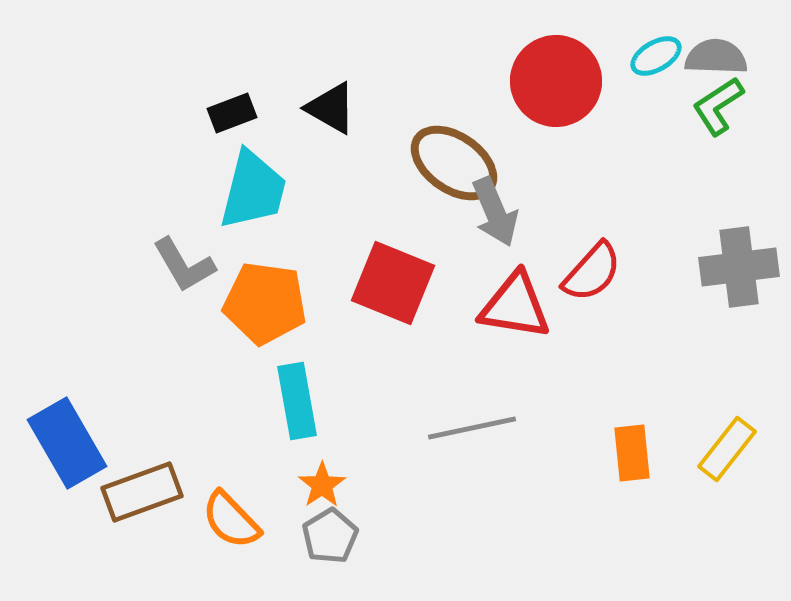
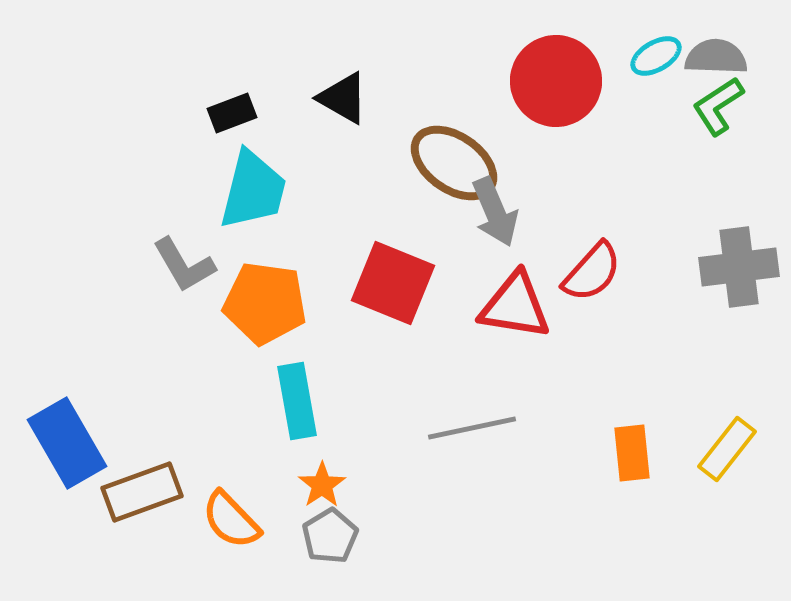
black triangle: moved 12 px right, 10 px up
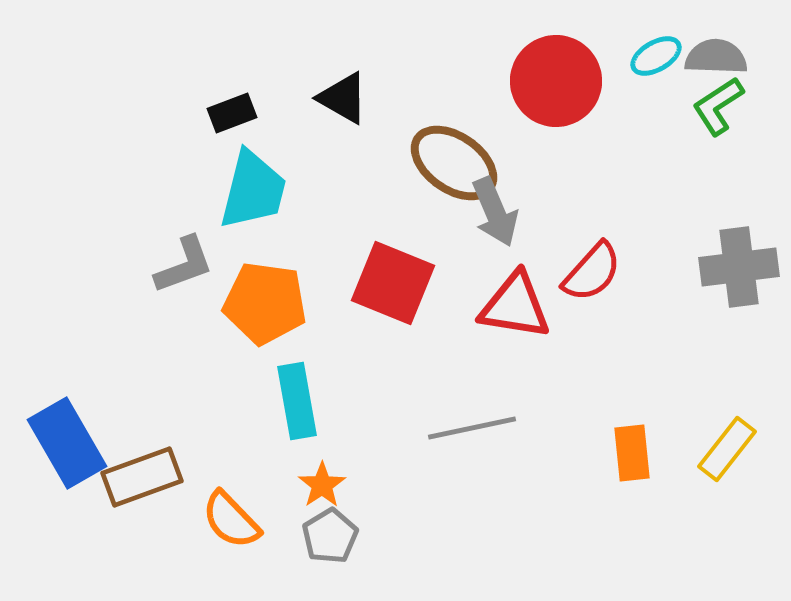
gray L-shape: rotated 80 degrees counterclockwise
brown rectangle: moved 15 px up
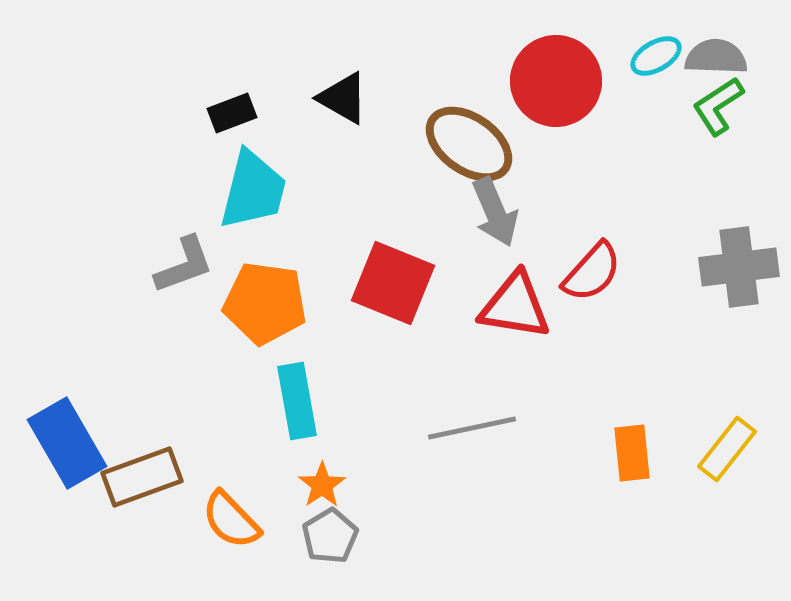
brown ellipse: moved 15 px right, 19 px up
